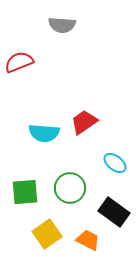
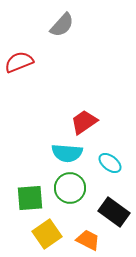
gray semicircle: rotated 52 degrees counterclockwise
cyan semicircle: moved 23 px right, 20 px down
cyan ellipse: moved 5 px left
green square: moved 5 px right, 6 px down
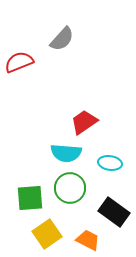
gray semicircle: moved 14 px down
cyan semicircle: moved 1 px left
cyan ellipse: rotated 30 degrees counterclockwise
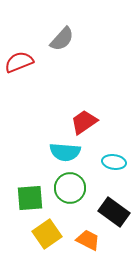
cyan semicircle: moved 1 px left, 1 px up
cyan ellipse: moved 4 px right, 1 px up
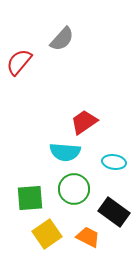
red semicircle: rotated 28 degrees counterclockwise
green circle: moved 4 px right, 1 px down
orange trapezoid: moved 3 px up
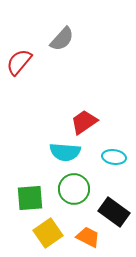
cyan ellipse: moved 5 px up
yellow square: moved 1 px right, 1 px up
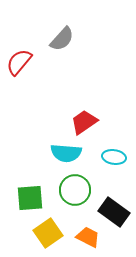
cyan semicircle: moved 1 px right, 1 px down
green circle: moved 1 px right, 1 px down
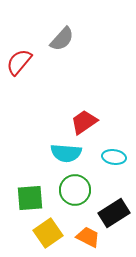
black rectangle: moved 1 px down; rotated 68 degrees counterclockwise
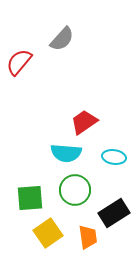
orange trapezoid: rotated 55 degrees clockwise
